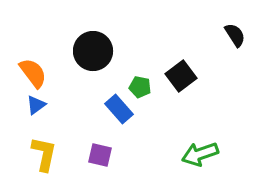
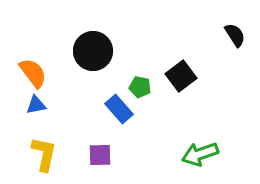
blue triangle: rotated 25 degrees clockwise
purple square: rotated 15 degrees counterclockwise
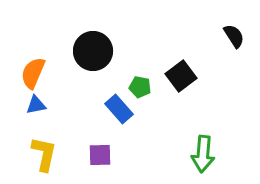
black semicircle: moved 1 px left, 1 px down
orange semicircle: rotated 120 degrees counterclockwise
green arrow: moved 3 px right; rotated 66 degrees counterclockwise
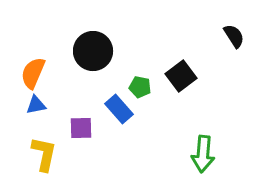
purple square: moved 19 px left, 27 px up
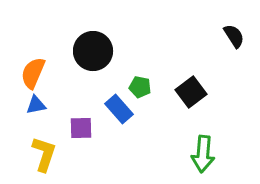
black square: moved 10 px right, 16 px down
yellow L-shape: rotated 6 degrees clockwise
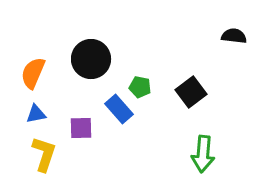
black semicircle: rotated 50 degrees counterclockwise
black circle: moved 2 px left, 8 px down
blue triangle: moved 9 px down
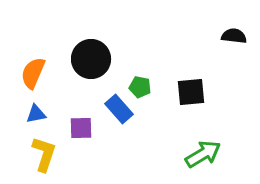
black square: rotated 32 degrees clockwise
green arrow: rotated 126 degrees counterclockwise
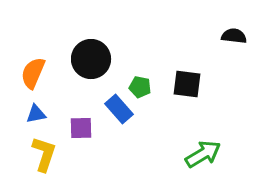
black square: moved 4 px left, 8 px up; rotated 12 degrees clockwise
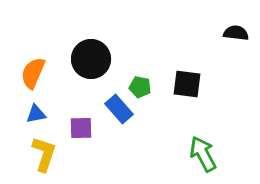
black semicircle: moved 2 px right, 3 px up
green arrow: rotated 87 degrees counterclockwise
